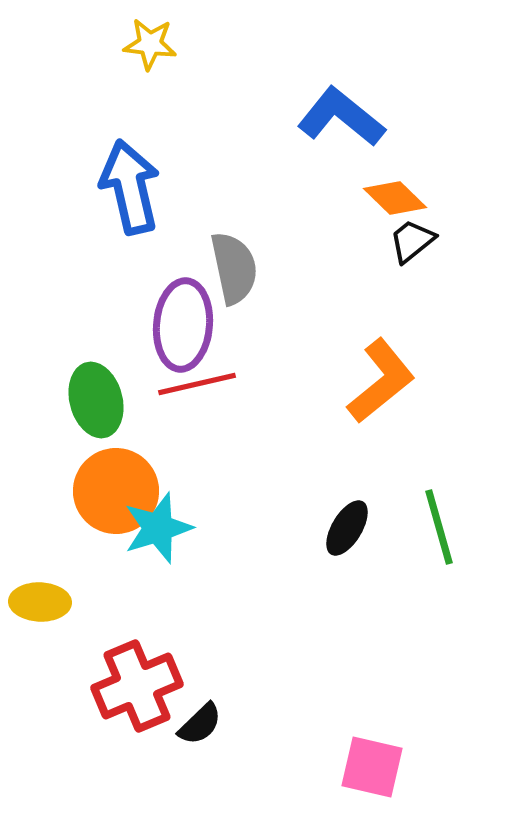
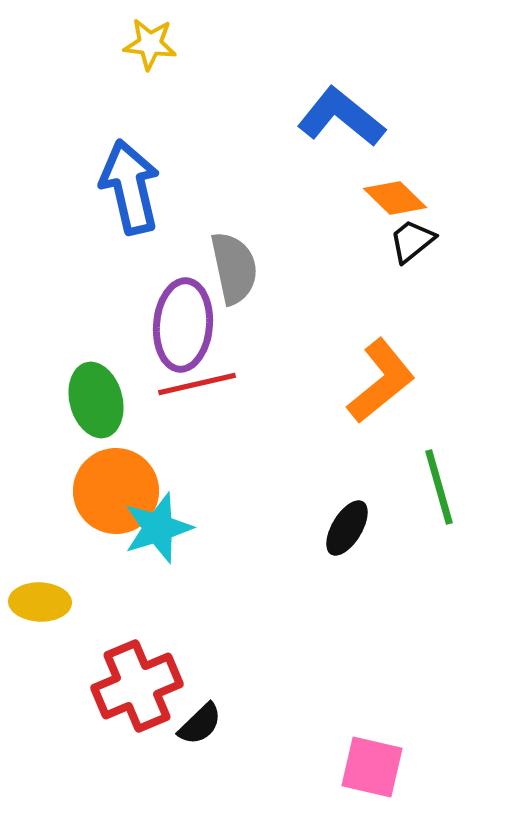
green line: moved 40 px up
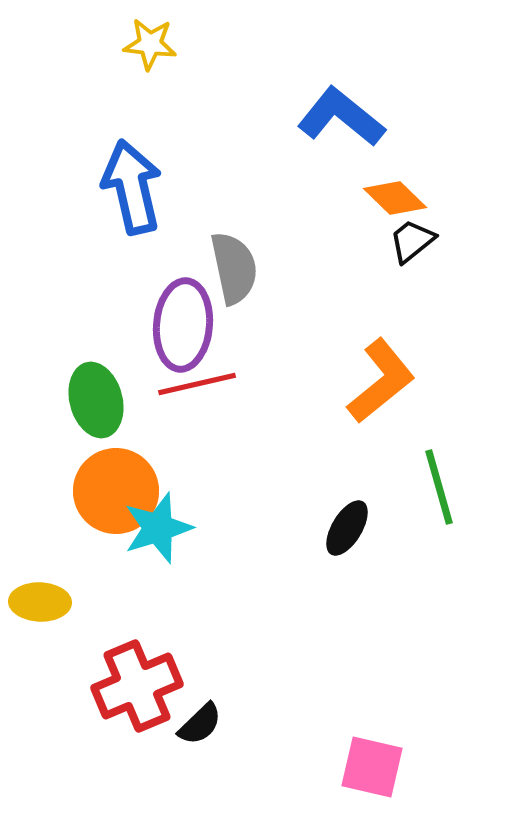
blue arrow: moved 2 px right
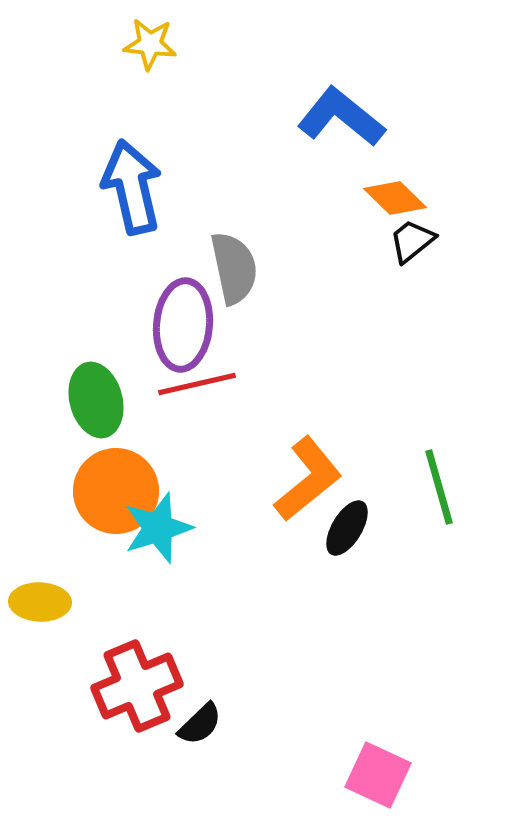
orange L-shape: moved 73 px left, 98 px down
pink square: moved 6 px right, 8 px down; rotated 12 degrees clockwise
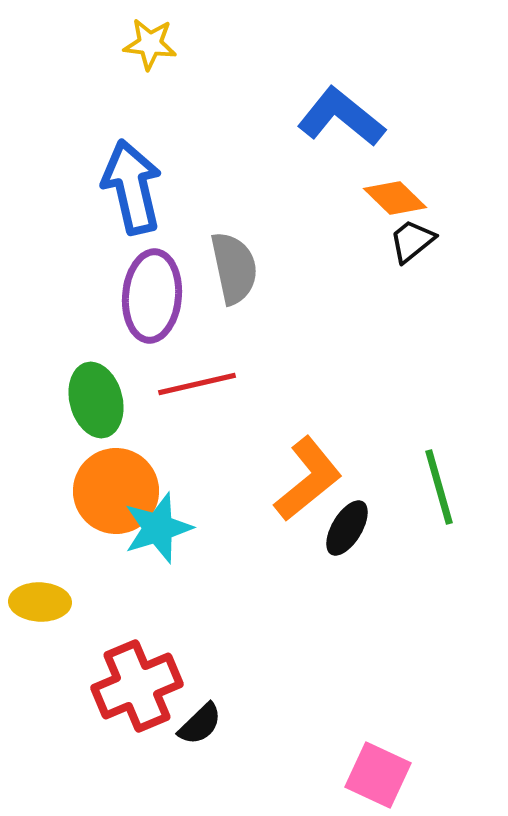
purple ellipse: moved 31 px left, 29 px up
